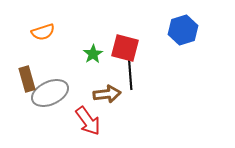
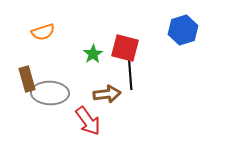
gray ellipse: rotated 27 degrees clockwise
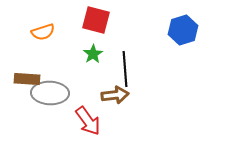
red square: moved 29 px left, 28 px up
black line: moved 5 px left, 3 px up
brown rectangle: rotated 70 degrees counterclockwise
brown arrow: moved 8 px right, 1 px down
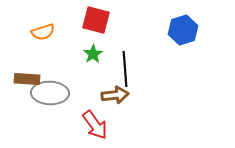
red arrow: moved 7 px right, 4 px down
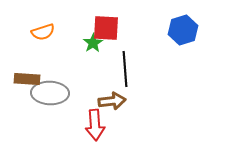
red square: moved 10 px right, 8 px down; rotated 12 degrees counterclockwise
green star: moved 11 px up
brown arrow: moved 3 px left, 6 px down
red arrow: rotated 32 degrees clockwise
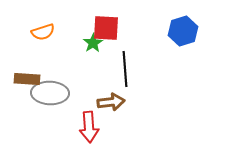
blue hexagon: moved 1 px down
brown arrow: moved 1 px left, 1 px down
red arrow: moved 6 px left, 2 px down
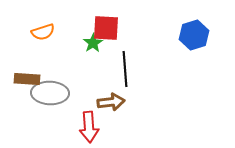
blue hexagon: moved 11 px right, 4 px down
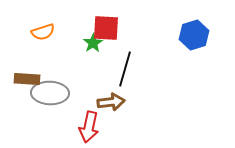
black line: rotated 20 degrees clockwise
red arrow: rotated 16 degrees clockwise
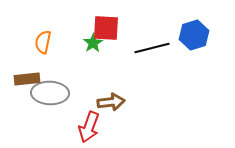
orange semicircle: moved 10 px down; rotated 120 degrees clockwise
black line: moved 27 px right, 21 px up; rotated 60 degrees clockwise
brown rectangle: rotated 10 degrees counterclockwise
red arrow: rotated 8 degrees clockwise
